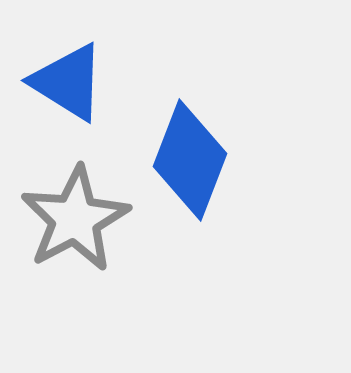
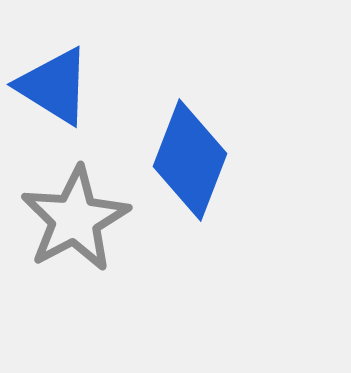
blue triangle: moved 14 px left, 4 px down
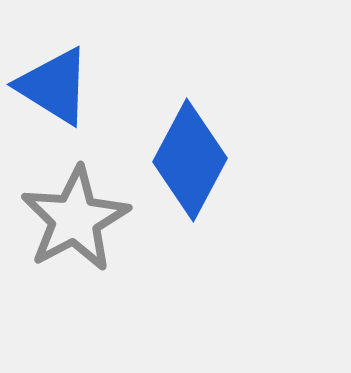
blue diamond: rotated 7 degrees clockwise
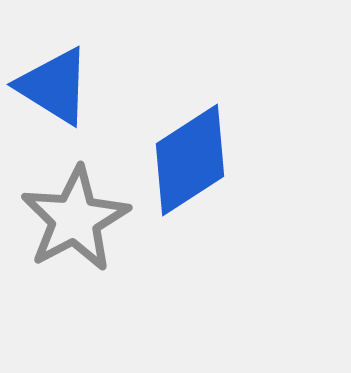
blue diamond: rotated 29 degrees clockwise
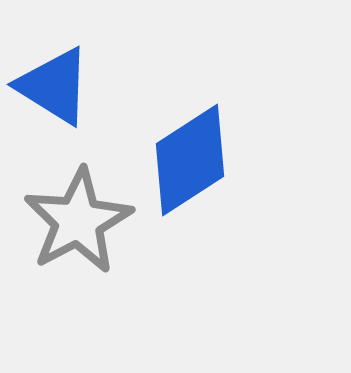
gray star: moved 3 px right, 2 px down
